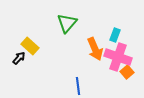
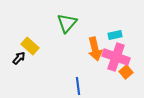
cyan rectangle: rotated 56 degrees clockwise
orange arrow: rotated 10 degrees clockwise
pink cross: moved 2 px left
orange square: moved 1 px left
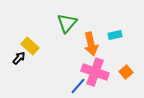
orange arrow: moved 4 px left, 5 px up
pink cross: moved 21 px left, 15 px down
blue line: rotated 48 degrees clockwise
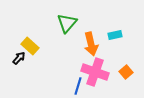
blue line: rotated 24 degrees counterclockwise
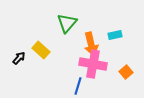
yellow rectangle: moved 11 px right, 4 px down
pink cross: moved 2 px left, 8 px up; rotated 8 degrees counterclockwise
